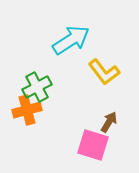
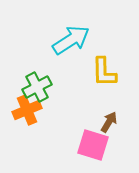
yellow L-shape: rotated 36 degrees clockwise
orange cross: rotated 8 degrees counterclockwise
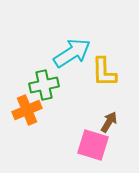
cyan arrow: moved 1 px right, 13 px down
green cross: moved 7 px right, 2 px up; rotated 16 degrees clockwise
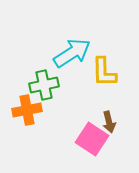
orange cross: rotated 12 degrees clockwise
brown arrow: rotated 135 degrees clockwise
pink square: moved 1 px left, 6 px up; rotated 16 degrees clockwise
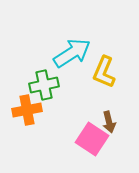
yellow L-shape: rotated 24 degrees clockwise
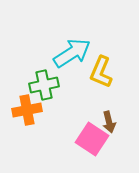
yellow L-shape: moved 3 px left
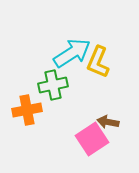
yellow L-shape: moved 3 px left, 10 px up
green cross: moved 9 px right
brown arrow: moved 1 px left; rotated 115 degrees clockwise
pink square: rotated 24 degrees clockwise
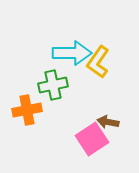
cyan arrow: rotated 33 degrees clockwise
yellow L-shape: rotated 12 degrees clockwise
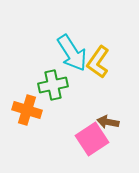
cyan arrow: rotated 57 degrees clockwise
orange cross: rotated 28 degrees clockwise
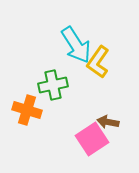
cyan arrow: moved 4 px right, 8 px up
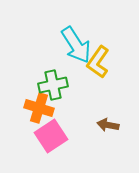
orange cross: moved 12 px right, 2 px up
brown arrow: moved 3 px down
pink square: moved 41 px left, 3 px up
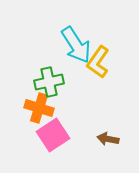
green cross: moved 4 px left, 3 px up
brown arrow: moved 14 px down
pink square: moved 2 px right, 1 px up
